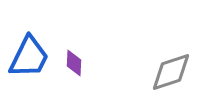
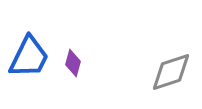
purple diamond: moved 1 px left; rotated 12 degrees clockwise
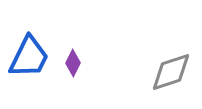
purple diamond: rotated 12 degrees clockwise
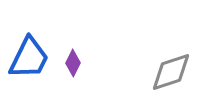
blue trapezoid: moved 1 px down
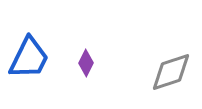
purple diamond: moved 13 px right
